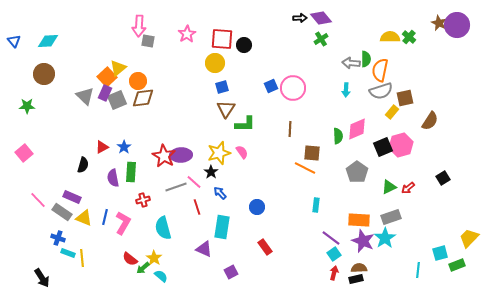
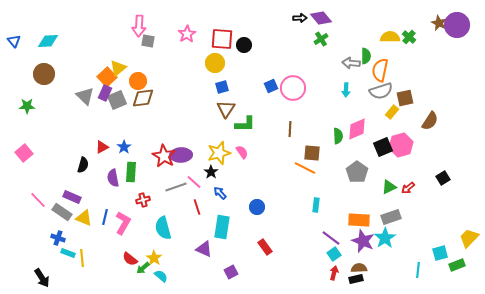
green semicircle at (366, 59): moved 3 px up
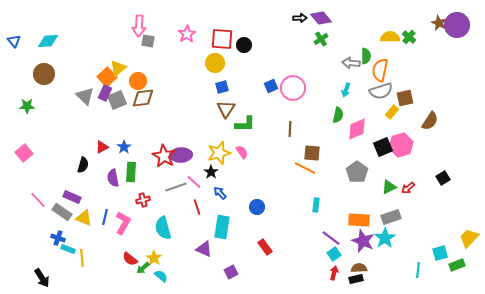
cyan arrow at (346, 90): rotated 16 degrees clockwise
green semicircle at (338, 136): moved 21 px up; rotated 14 degrees clockwise
cyan rectangle at (68, 253): moved 4 px up
